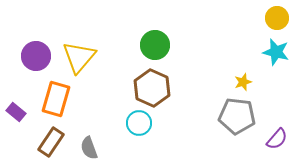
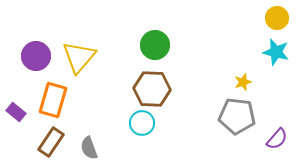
brown hexagon: moved 1 px down; rotated 21 degrees counterclockwise
orange rectangle: moved 3 px left, 1 px down
cyan circle: moved 3 px right
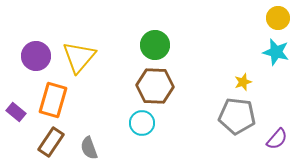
yellow circle: moved 1 px right
brown hexagon: moved 3 px right, 3 px up
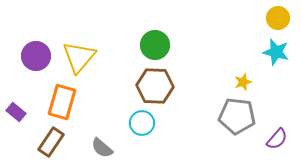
orange rectangle: moved 9 px right, 2 px down
gray semicircle: moved 13 px right; rotated 30 degrees counterclockwise
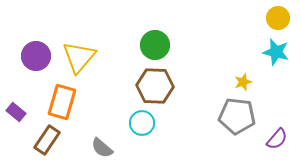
brown rectangle: moved 4 px left, 2 px up
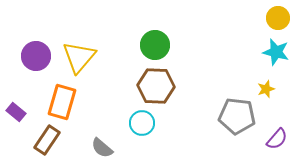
yellow star: moved 23 px right, 7 px down
brown hexagon: moved 1 px right
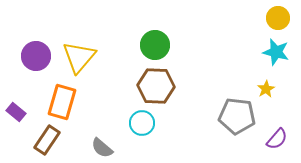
yellow star: rotated 12 degrees counterclockwise
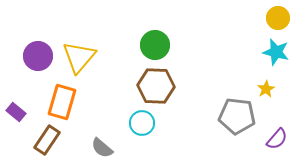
purple circle: moved 2 px right
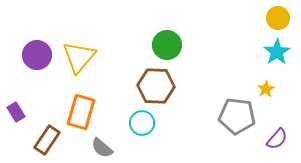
green circle: moved 12 px right
cyan star: moved 1 px right; rotated 24 degrees clockwise
purple circle: moved 1 px left, 1 px up
orange rectangle: moved 19 px right, 10 px down
purple rectangle: rotated 18 degrees clockwise
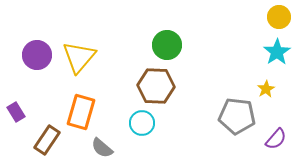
yellow circle: moved 1 px right, 1 px up
purple semicircle: moved 1 px left
